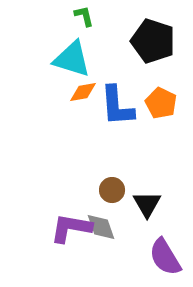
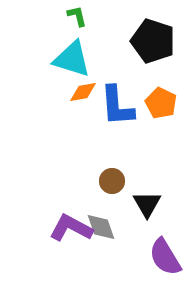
green L-shape: moved 7 px left
brown circle: moved 9 px up
purple L-shape: rotated 18 degrees clockwise
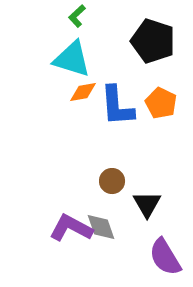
green L-shape: rotated 120 degrees counterclockwise
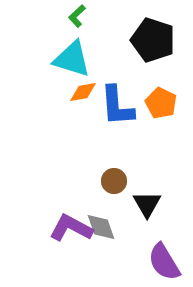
black pentagon: moved 1 px up
brown circle: moved 2 px right
purple semicircle: moved 1 px left, 5 px down
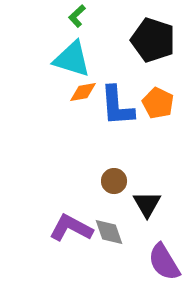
orange pentagon: moved 3 px left
gray diamond: moved 8 px right, 5 px down
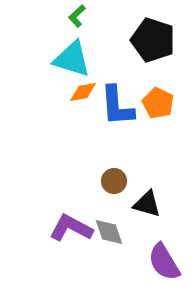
black triangle: rotated 44 degrees counterclockwise
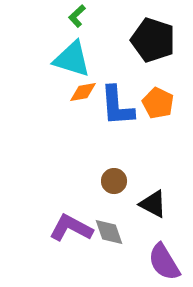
black triangle: moved 6 px right; rotated 12 degrees clockwise
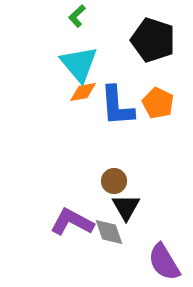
cyan triangle: moved 7 px right, 5 px down; rotated 33 degrees clockwise
black triangle: moved 27 px left, 3 px down; rotated 32 degrees clockwise
purple L-shape: moved 1 px right, 6 px up
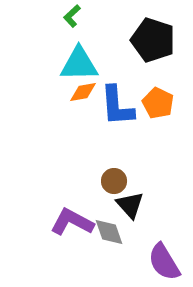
green L-shape: moved 5 px left
cyan triangle: rotated 51 degrees counterclockwise
black triangle: moved 4 px right, 2 px up; rotated 12 degrees counterclockwise
